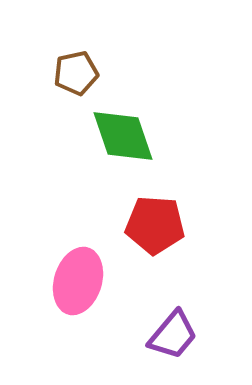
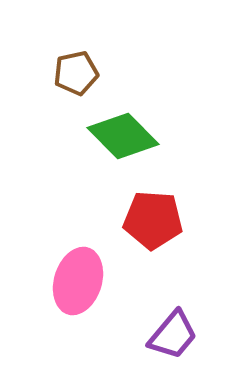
green diamond: rotated 26 degrees counterclockwise
red pentagon: moved 2 px left, 5 px up
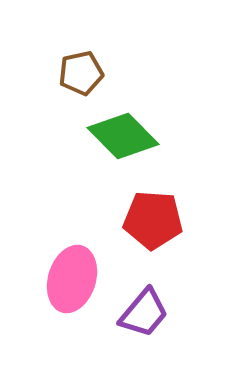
brown pentagon: moved 5 px right
pink ellipse: moved 6 px left, 2 px up
purple trapezoid: moved 29 px left, 22 px up
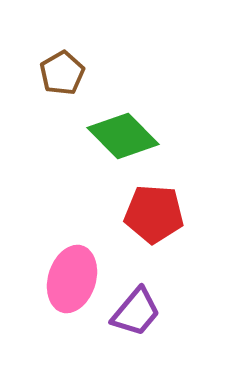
brown pentagon: moved 19 px left; rotated 18 degrees counterclockwise
red pentagon: moved 1 px right, 6 px up
purple trapezoid: moved 8 px left, 1 px up
